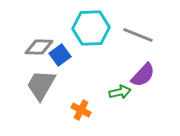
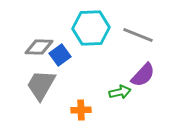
orange cross: rotated 30 degrees counterclockwise
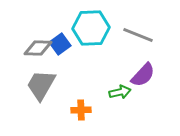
gray diamond: moved 1 px left, 1 px down
blue square: moved 11 px up
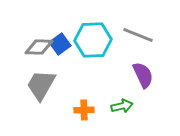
cyan hexagon: moved 2 px right, 12 px down
gray diamond: moved 1 px right, 1 px up
purple semicircle: rotated 68 degrees counterclockwise
green arrow: moved 2 px right, 14 px down
orange cross: moved 3 px right
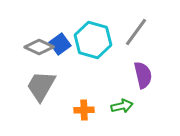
gray line: moved 2 px left, 3 px up; rotated 76 degrees counterclockwise
cyan hexagon: rotated 18 degrees clockwise
gray diamond: rotated 24 degrees clockwise
purple semicircle: rotated 12 degrees clockwise
gray trapezoid: moved 1 px down
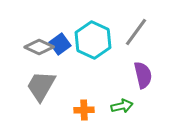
cyan hexagon: rotated 9 degrees clockwise
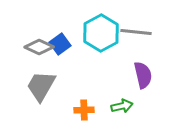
gray line: rotated 60 degrees clockwise
cyan hexagon: moved 8 px right, 7 px up; rotated 6 degrees clockwise
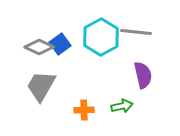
cyan hexagon: moved 4 px down
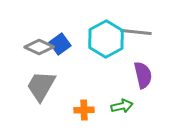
cyan hexagon: moved 5 px right, 2 px down
